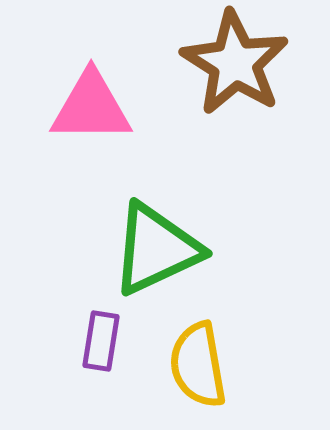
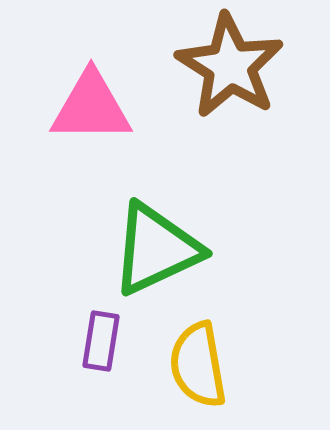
brown star: moved 5 px left, 3 px down
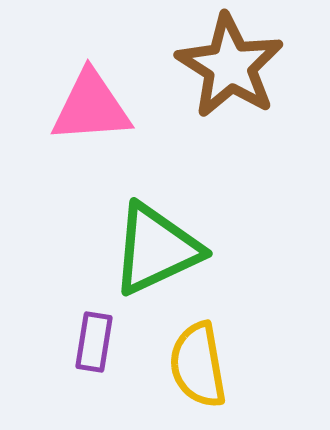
pink triangle: rotated 4 degrees counterclockwise
purple rectangle: moved 7 px left, 1 px down
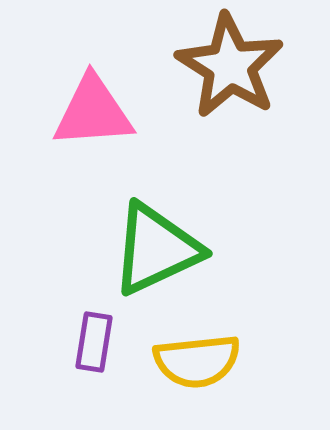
pink triangle: moved 2 px right, 5 px down
yellow semicircle: moved 1 px left, 4 px up; rotated 86 degrees counterclockwise
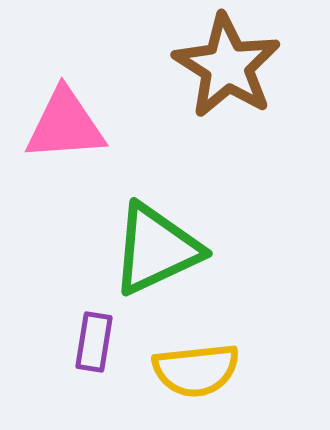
brown star: moved 3 px left
pink triangle: moved 28 px left, 13 px down
yellow semicircle: moved 1 px left, 9 px down
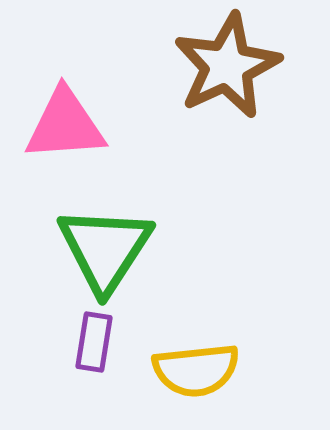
brown star: rotated 15 degrees clockwise
green triangle: moved 51 px left; rotated 32 degrees counterclockwise
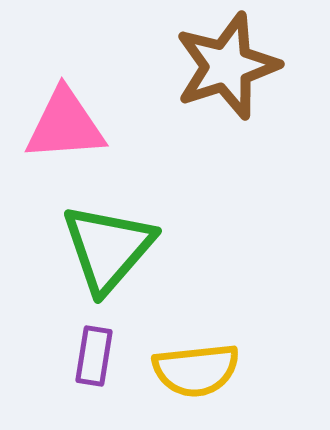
brown star: rotated 7 degrees clockwise
green triangle: moved 3 px right, 1 px up; rotated 8 degrees clockwise
purple rectangle: moved 14 px down
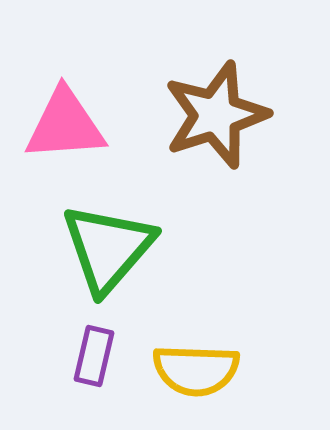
brown star: moved 11 px left, 49 px down
purple rectangle: rotated 4 degrees clockwise
yellow semicircle: rotated 8 degrees clockwise
